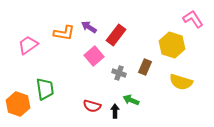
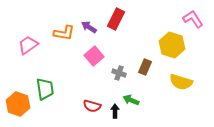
red rectangle: moved 16 px up; rotated 10 degrees counterclockwise
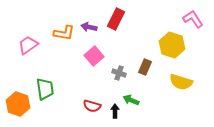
purple arrow: rotated 21 degrees counterclockwise
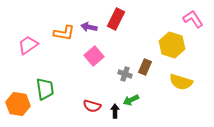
gray cross: moved 6 px right, 1 px down
green arrow: rotated 49 degrees counterclockwise
orange hexagon: rotated 10 degrees counterclockwise
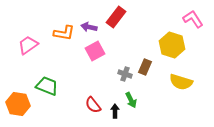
red rectangle: moved 2 px up; rotated 10 degrees clockwise
pink square: moved 1 px right, 5 px up; rotated 12 degrees clockwise
green trapezoid: moved 2 px right, 3 px up; rotated 60 degrees counterclockwise
green arrow: rotated 91 degrees counterclockwise
red semicircle: moved 1 px right, 1 px up; rotated 36 degrees clockwise
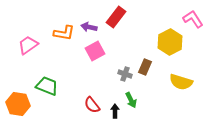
yellow hexagon: moved 2 px left, 3 px up; rotated 15 degrees clockwise
red semicircle: moved 1 px left
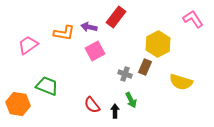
yellow hexagon: moved 12 px left, 2 px down
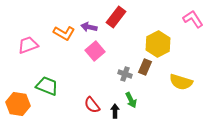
orange L-shape: rotated 20 degrees clockwise
pink trapezoid: rotated 15 degrees clockwise
pink square: rotated 12 degrees counterclockwise
